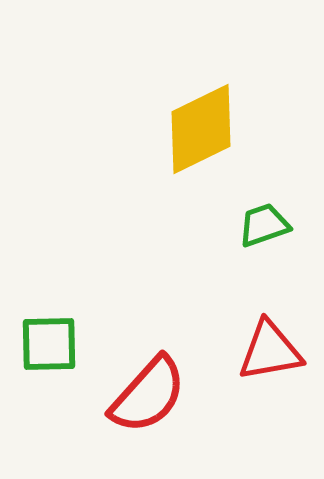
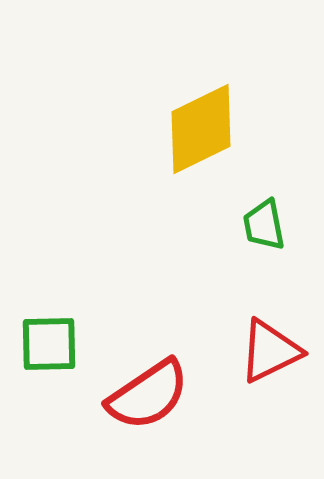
green trapezoid: rotated 82 degrees counterclockwise
red triangle: rotated 16 degrees counterclockwise
red semicircle: rotated 14 degrees clockwise
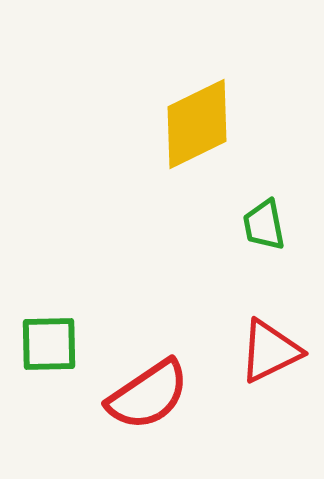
yellow diamond: moved 4 px left, 5 px up
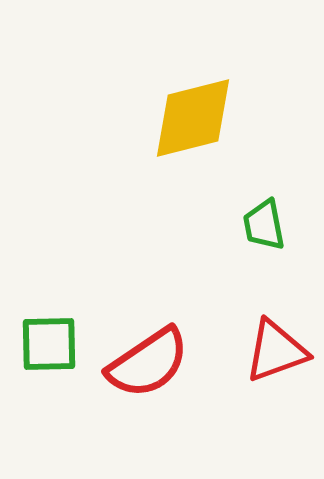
yellow diamond: moved 4 px left, 6 px up; rotated 12 degrees clockwise
red triangle: moved 6 px right; rotated 6 degrees clockwise
red semicircle: moved 32 px up
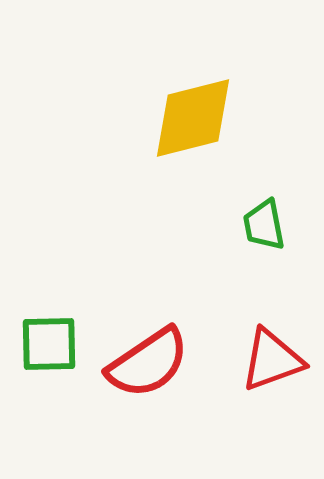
red triangle: moved 4 px left, 9 px down
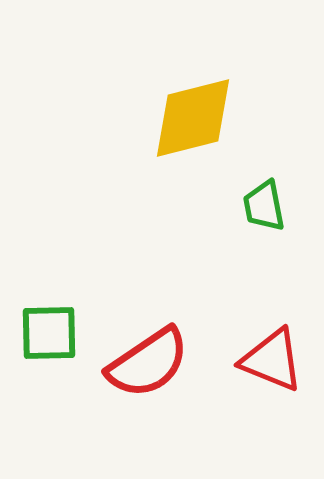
green trapezoid: moved 19 px up
green square: moved 11 px up
red triangle: rotated 42 degrees clockwise
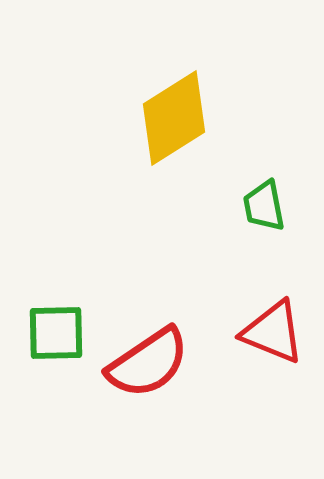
yellow diamond: moved 19 px left; rotated 18 degrees counterclockwise
green square: moved 7 px right
red triangle: moved 1 px right, 28 px up
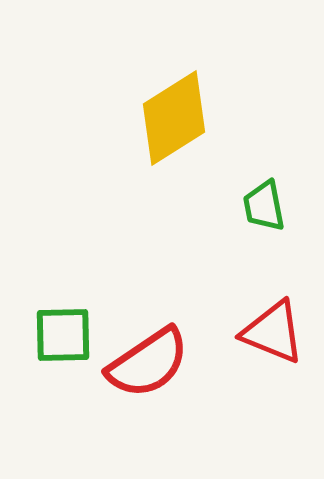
green square: moved 7 px right, 2 px down
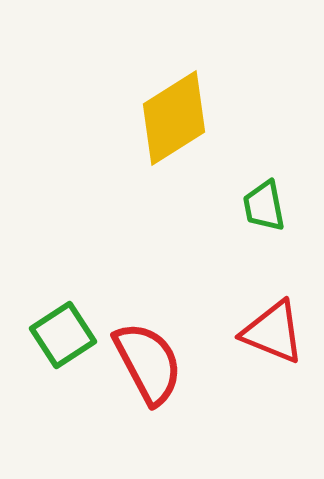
green square: rotated 32 degrees counterclockwise
red semicircle: rotated 84 degrees counterclockwise
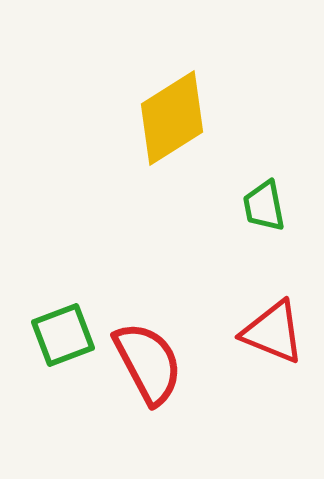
yellow diamond: moved 2 px left
green square: rotated 12 degrees clockwise
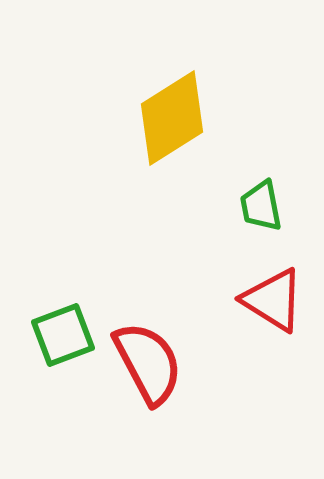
green trapezoid: moved 3 px left
red triangle: moved 32 px up; rotated 10 degrees clockwise
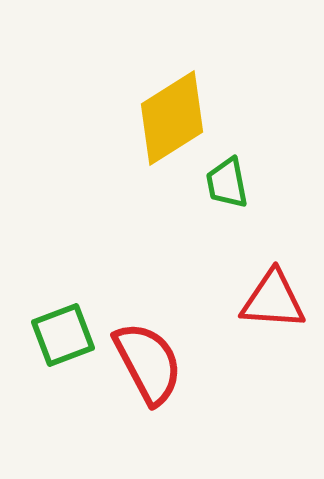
green trapezoid: moved 34 px left, 23 px up
red triangle: rotated 28 degrees counterclockwise
